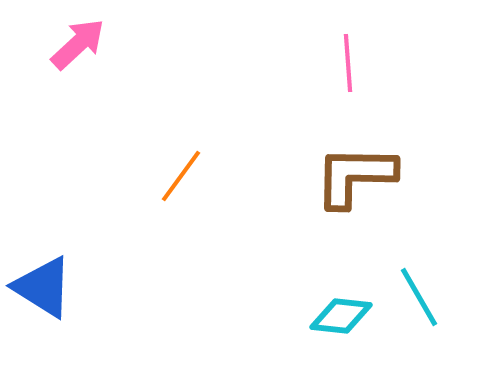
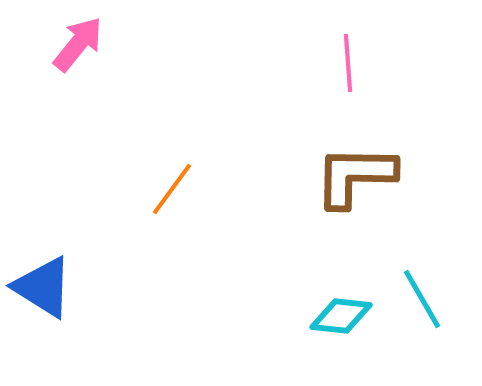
pink arrow: rotated 8 degrees counterclockwise
orange line: moved 9 px left, 13 px down
cyan line: moved 3 px right, 2 px down
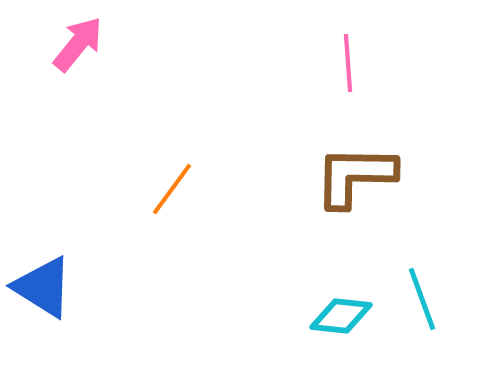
cyan line: rotated 10 degrees clockwise
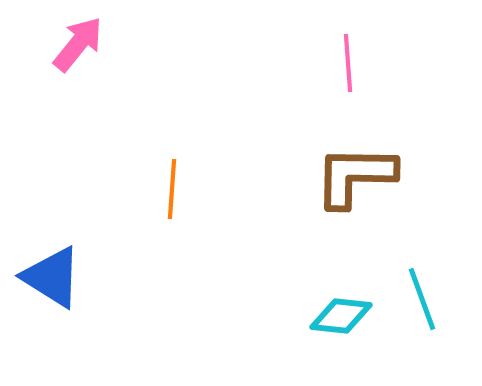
orange line: rotated 32 degrees counterclockwise
blue triangle: moved 9 px right, 10 px up
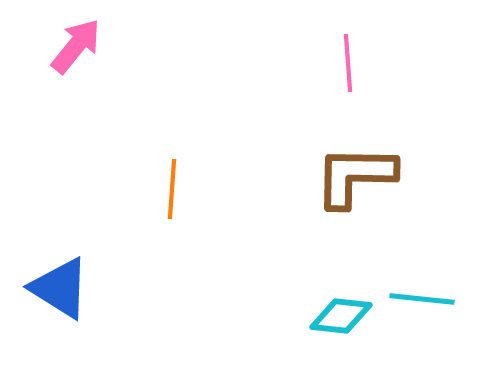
pink arrow: moved 2 px left, 2 px down
blue triangle: moved 8 px right, 11 px down
cyan line: rotated 64 degrees counterclockwise
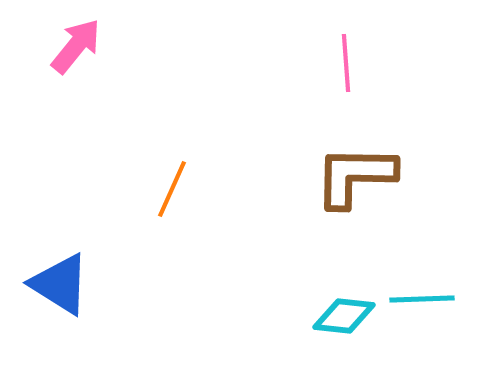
pink line: moved 2 px left
orange line: rotated 20 degrees clockwise
blue triangle: moved 4 px up
cyan line: rotated 8 degrees counterclockwise
cyan diamond: moved 3 px right
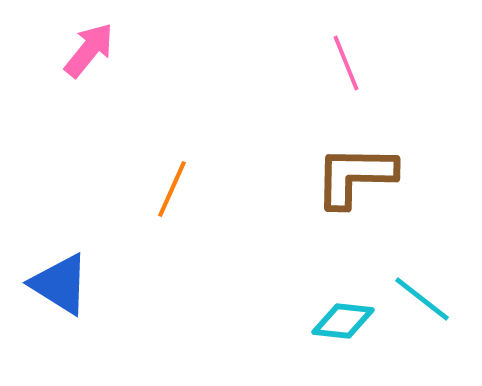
pink arrow: moved 13 px right, 4 px down
pink line: rotated 18 degrees counterclockwise
cyan line: rotated 40 degrees clockwise
cyan diamond: moved 1 px left, 5 px down
